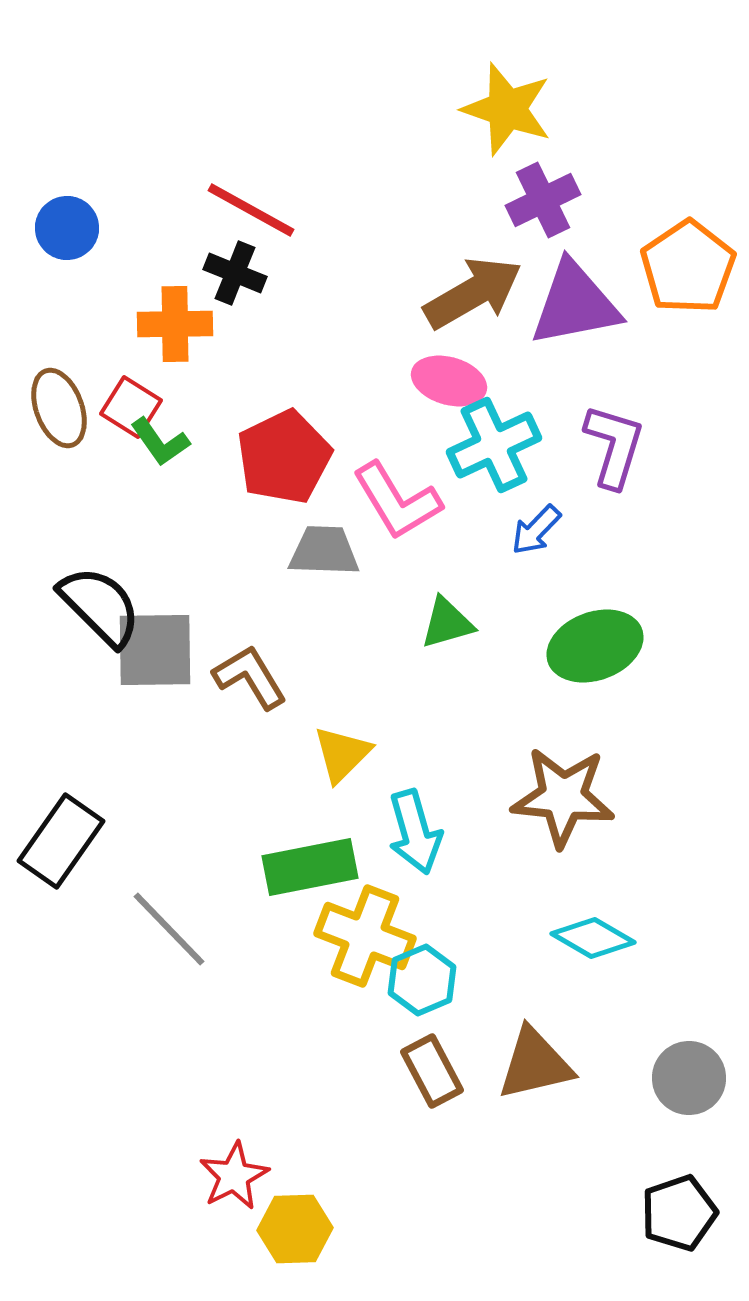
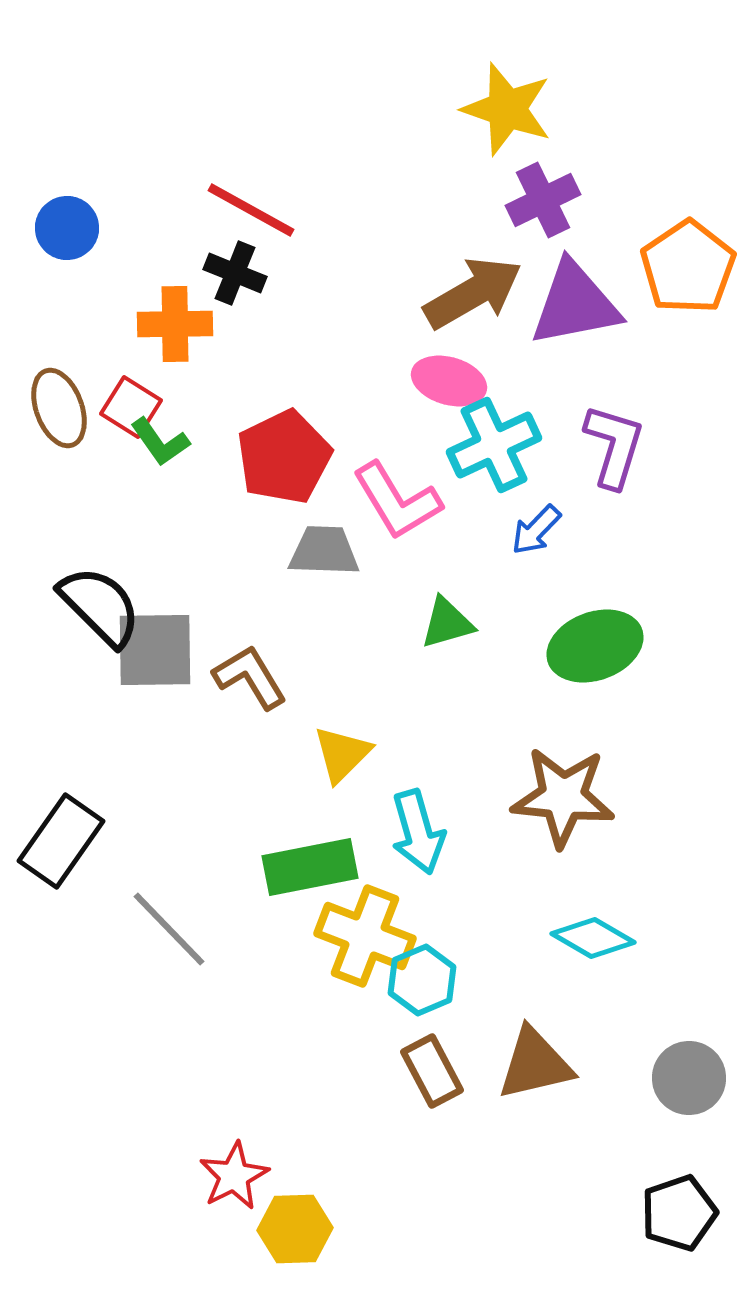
cyan arrow: moved 3 px right
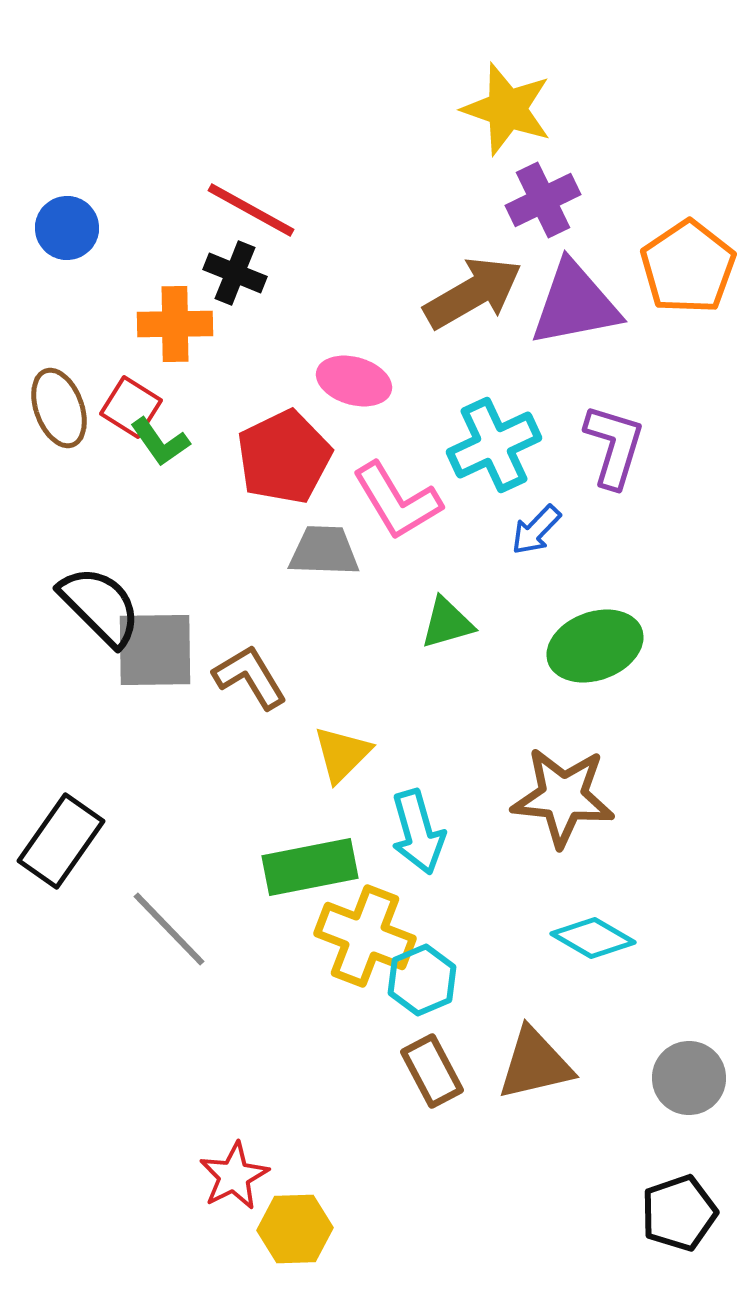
pink ellipse: moved 95 px left
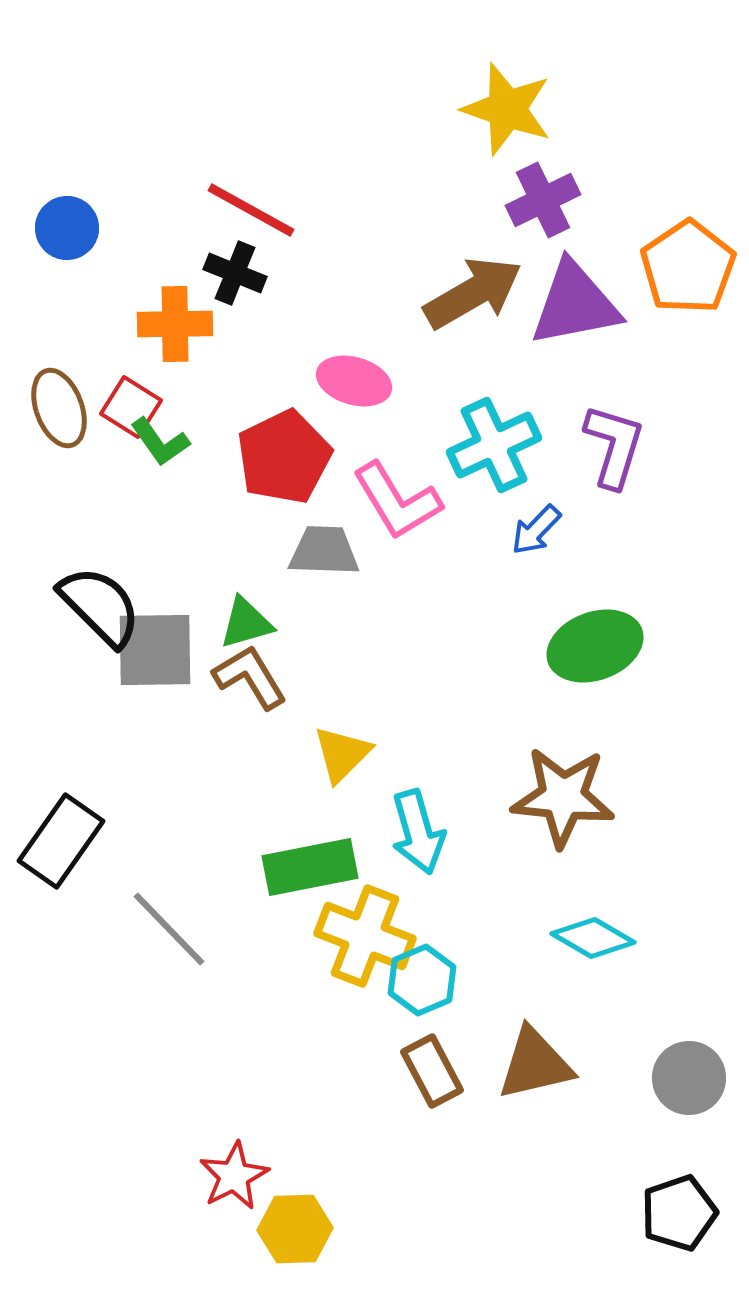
green triangle: moved 201 px left
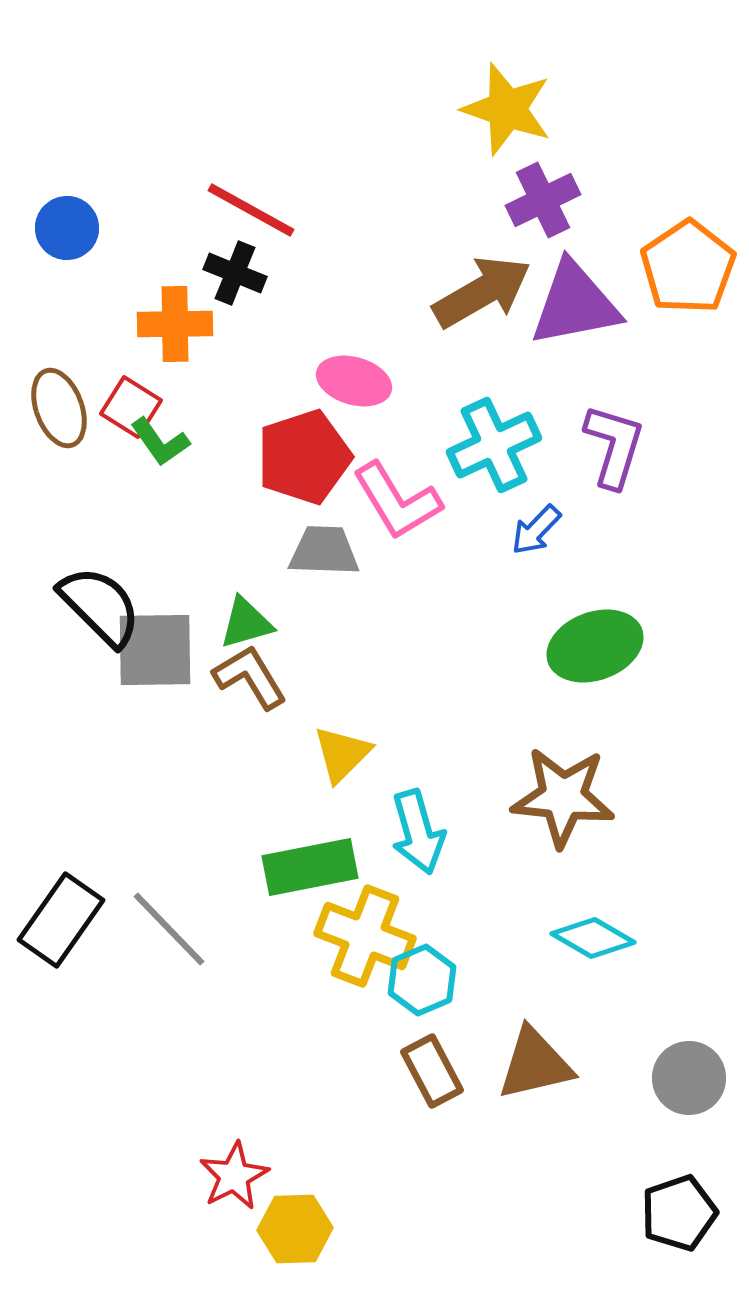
brown arrow: moved 9 px right, 1 px up
red pentagon: moved 20 px right; rotated 8 degrees clockwise
black rectangle: moved 79 px down
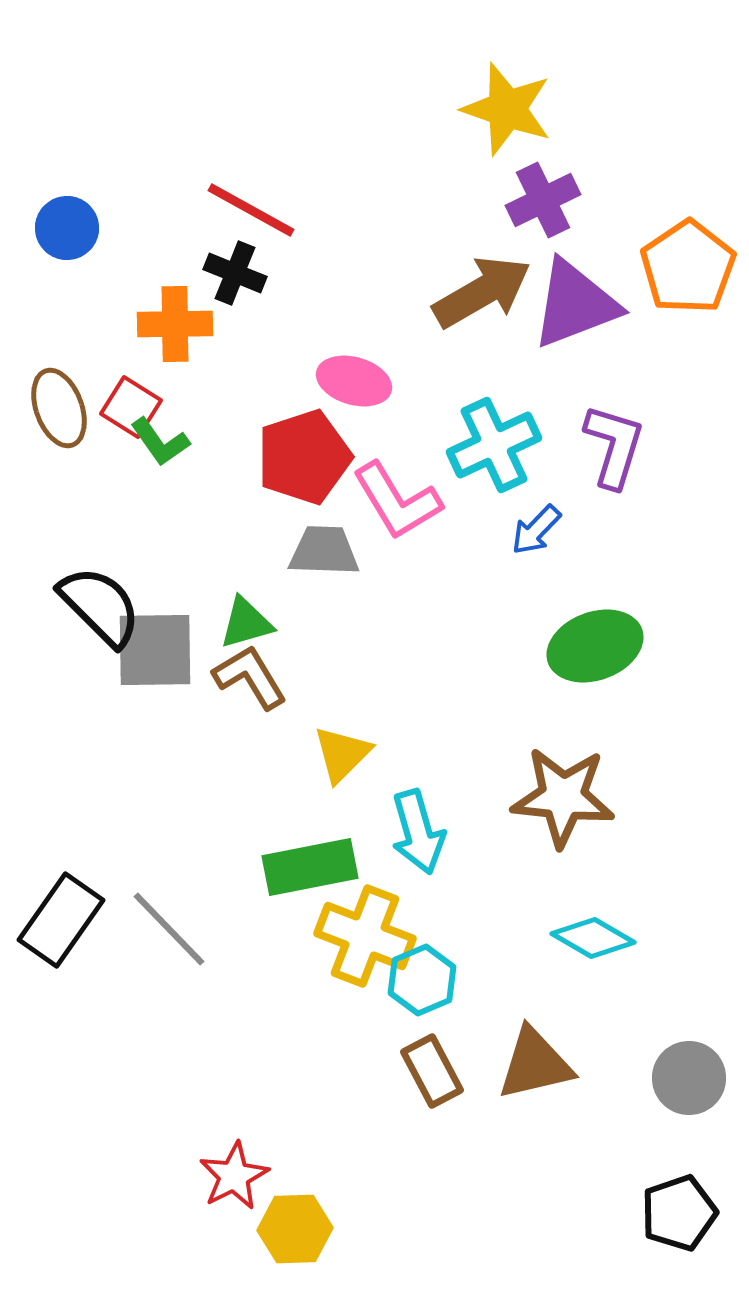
purple triangle: rotated 10 degrees counterclockwise
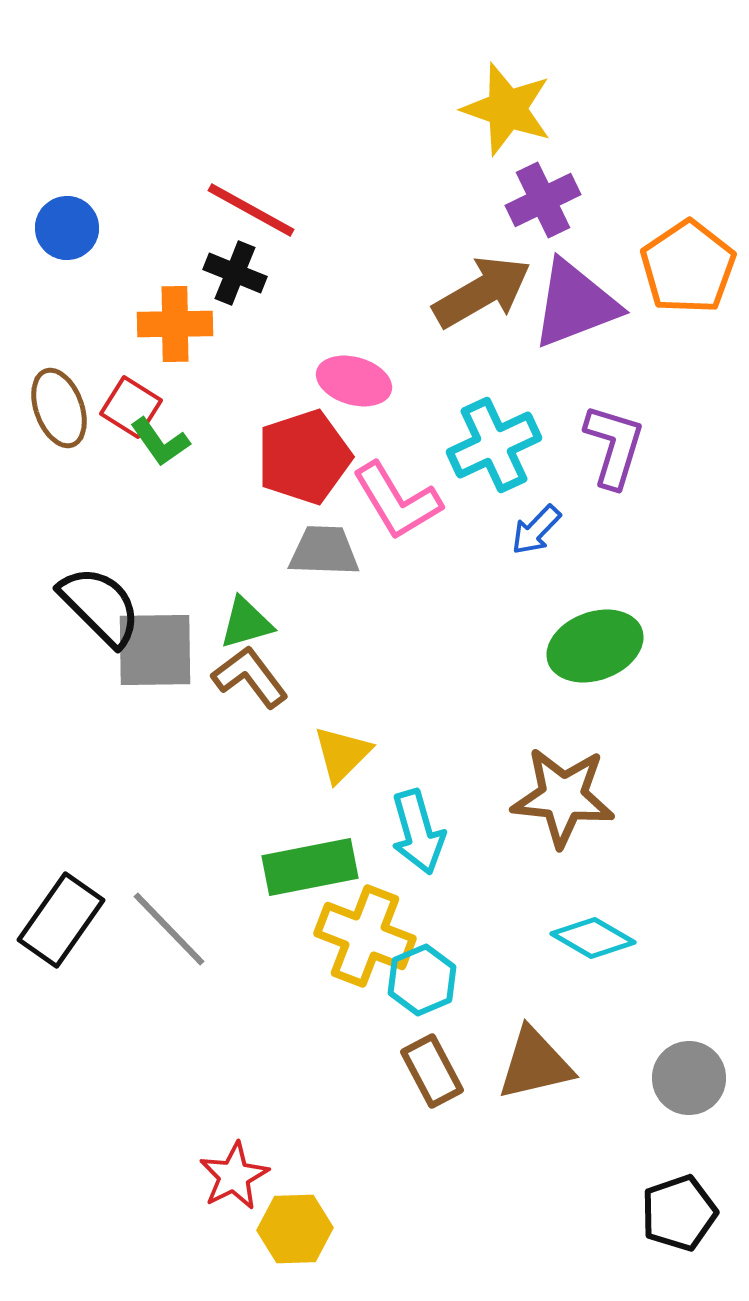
brown L-shape: rotated 6 degrees counterclockwise
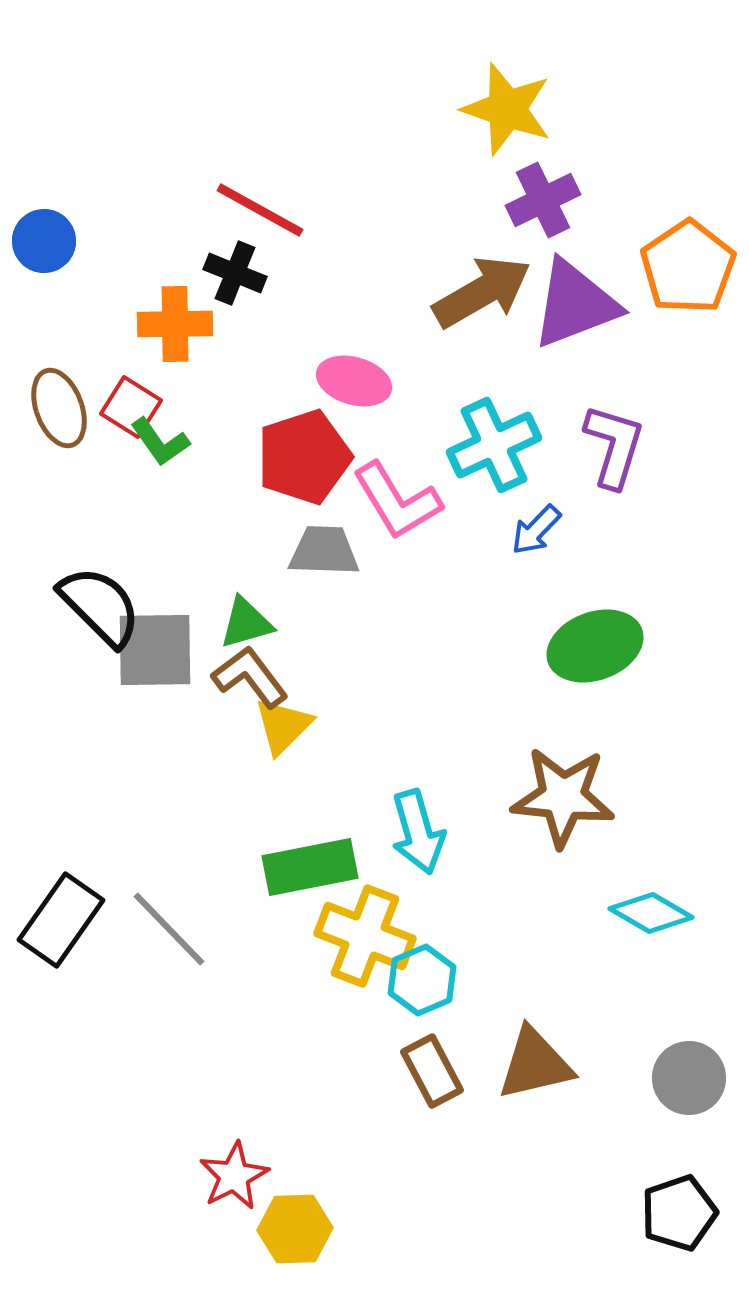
red line: moved 9 px right
blue circle: moved 23 px left, 13 px down
yellow triangle: moved 59 px left, 28 px up
cyan diamond: moved 58 px right, 25 px up
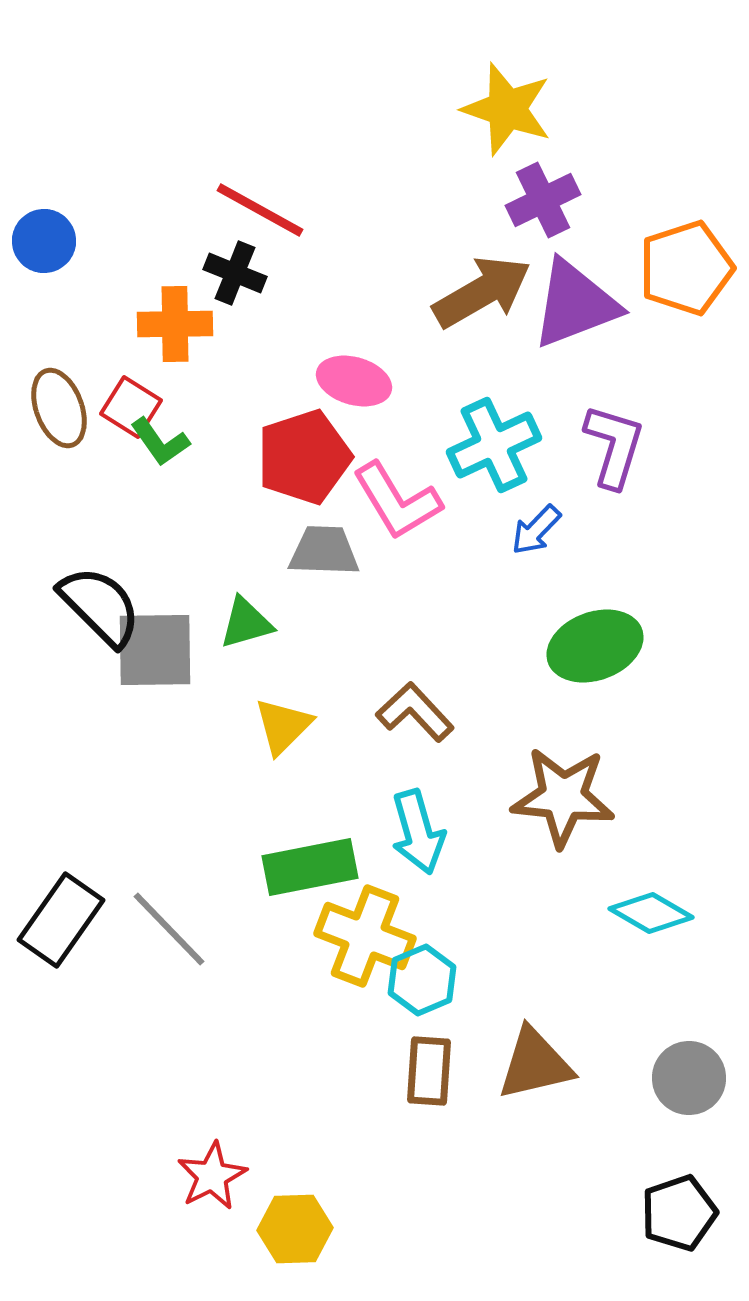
orange pentagon: moved 2 px left, 1 px down; rotated 16 degrees clockwise
brown L-shape: moved 165 px right, 35 px down; rotated 6 degrees counterclockwise
brown rectangle: moved 3 px left; rotated 32 degrees clockwise
red star: moved 22 px left
